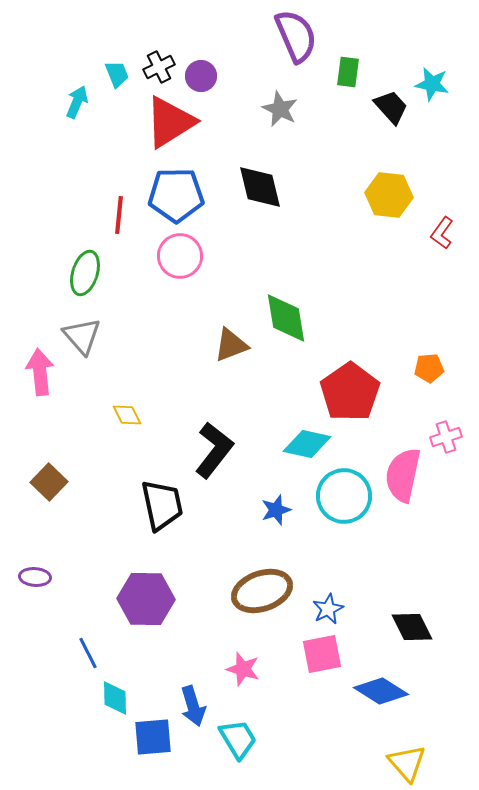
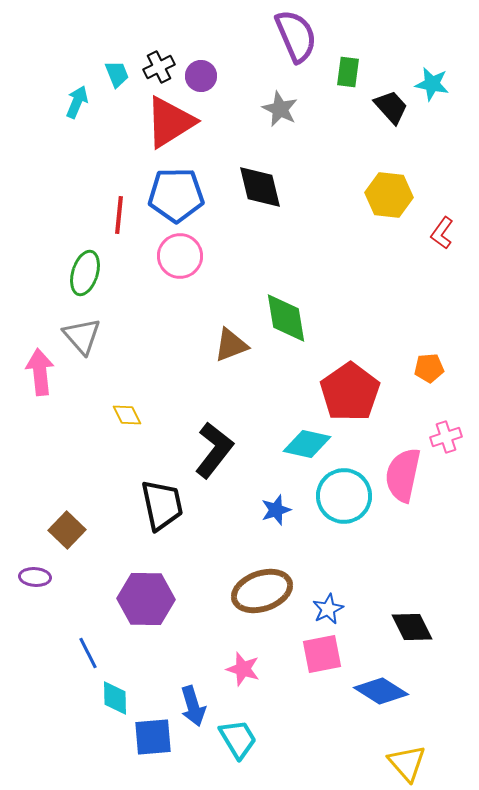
brown square at (49, 482): moved 18 px right, 48 px down
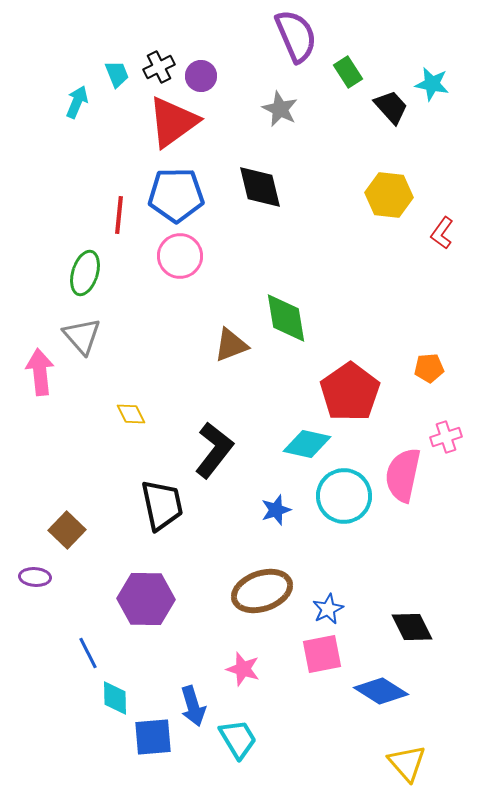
green rectangle at (348, 72): rotated 40 degrees counterclockwise
red triangle at (170, 122): moved 3 px right; rotated 4 degrees counterclockwise
yellow diamond at (127, 415): moved 4 px right, 1 px up
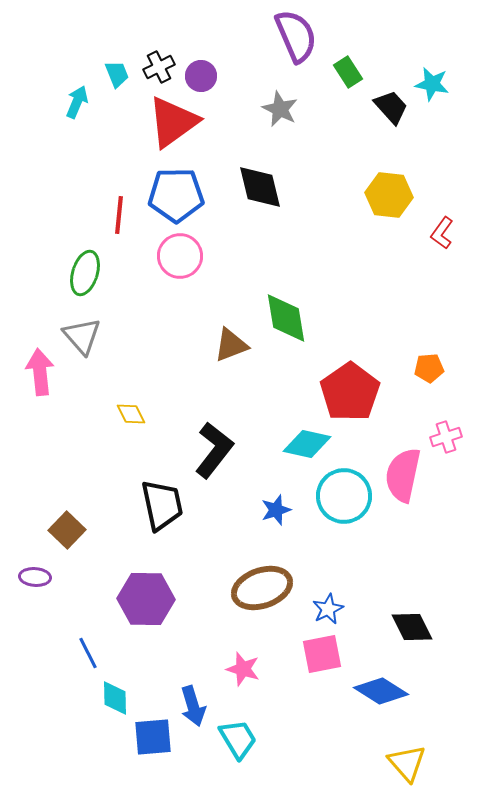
brown ellipse at (262, 591): moved 3 px up
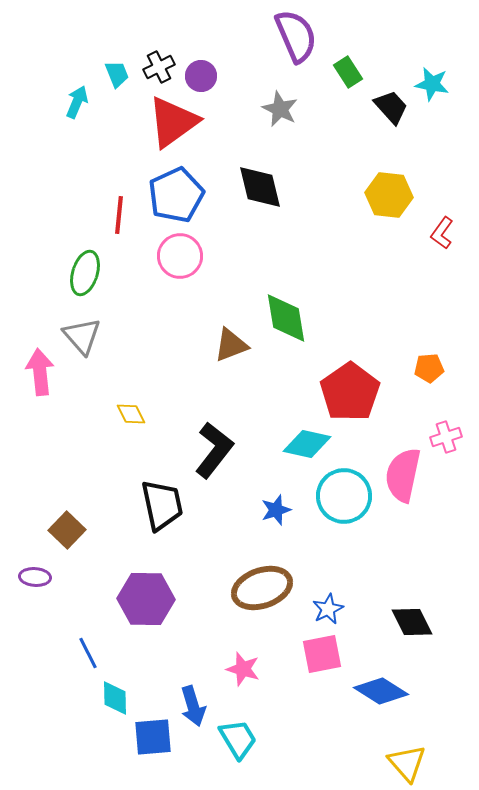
blue pentagon at (176, 195): rotated 24 degrees counterclockwise
black diamond at (412, 627): moved 5 px up
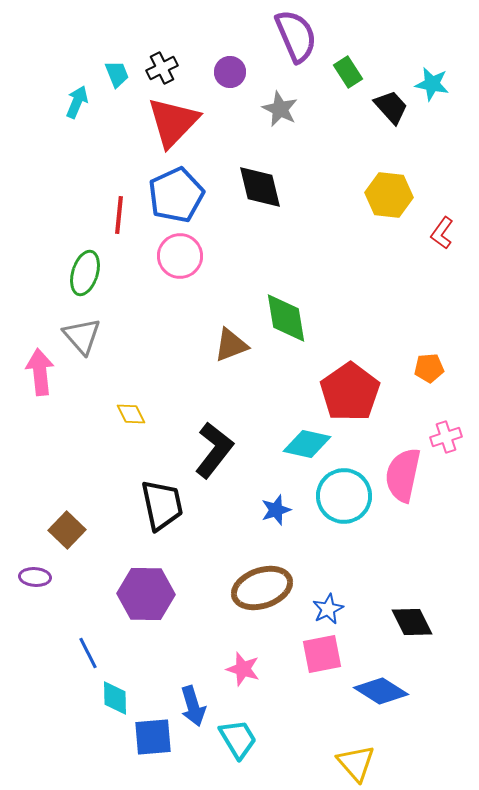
black cross at (159, 67): moved 3 px right, 1 px down
purple circle at (201, 76): moved 29 px right, 4 px up
red triangle at (173, 122): rotated 10 degrees counterclockwise
purple hexagon at (146, 599): moved 5 px up
yellow triangle at (407, 763): moved 51 px left
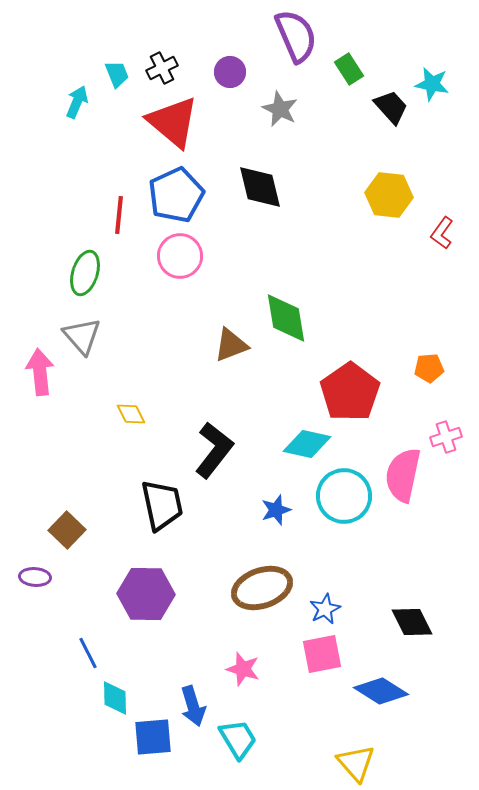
green rectangle at (348, 72): moved 1 px right, 3 px up
red triangle at (173, 122): rotated 34 degrees counterclockwise
blue star at (328, 609): moved 3 px left
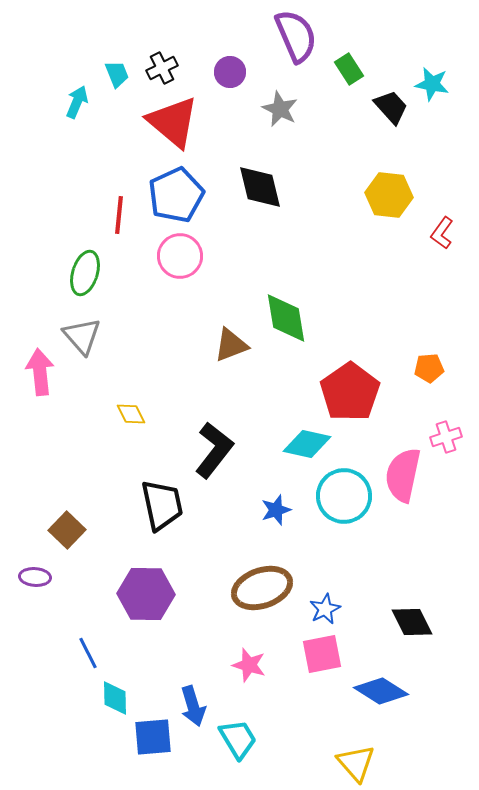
pink star at (243, 669): moved 6 px right, 4 px up
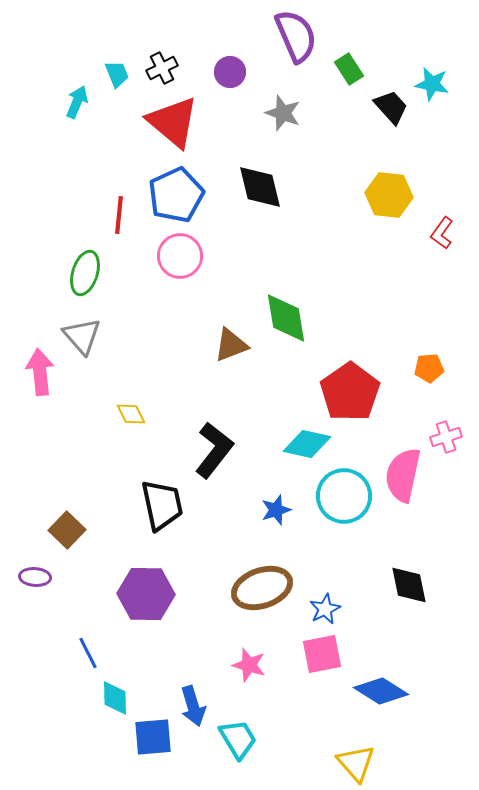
gray star at (280, 109): moved 3 px right, 4 px down; rotated 6 degrees counterclockwise
black diamond at (412, 622): moved 3 px left, 37 px up; rotated 15 degrees clockwise
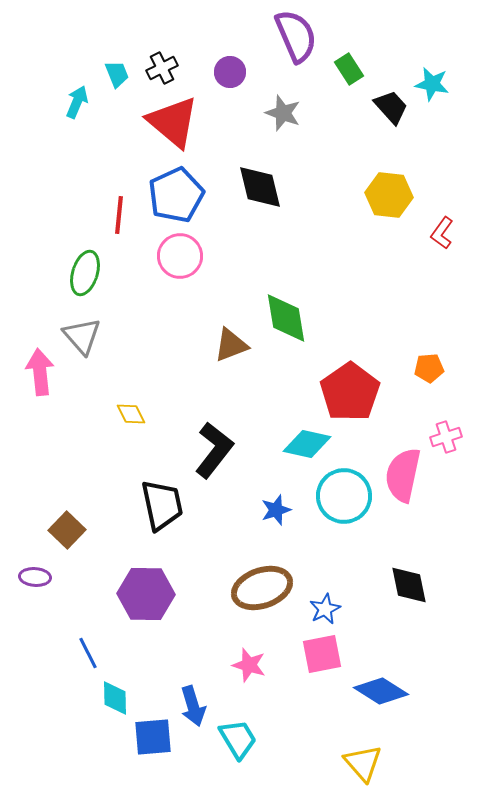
yellow triangle at (356, 763): moved 7 px right
